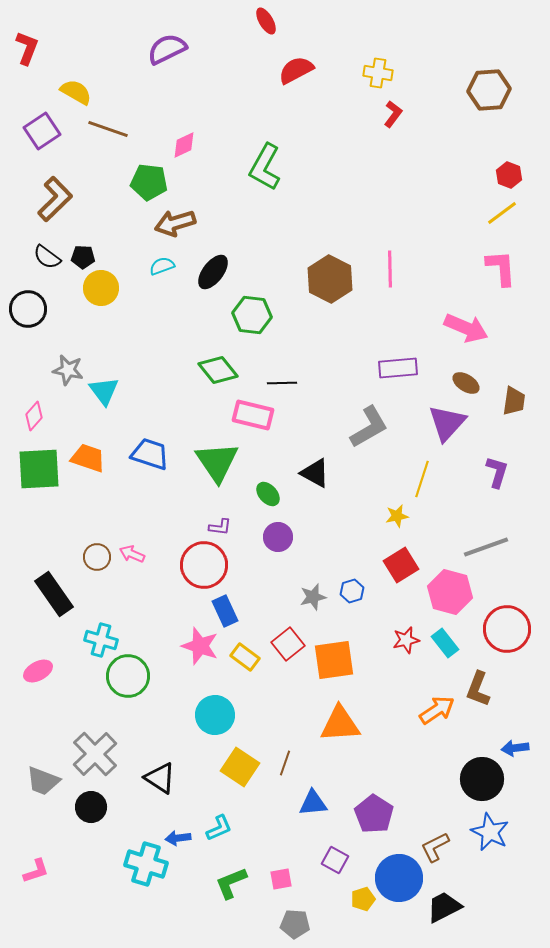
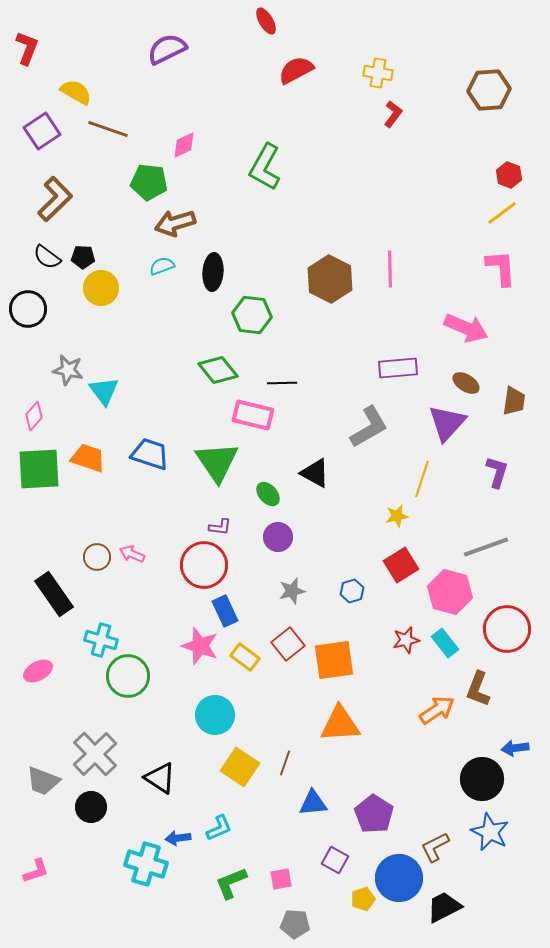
black ellipse at (213, 272): rotated 33 degrees counterclockwise
gray star at (313, 597): moved 21 px left, 6 px up
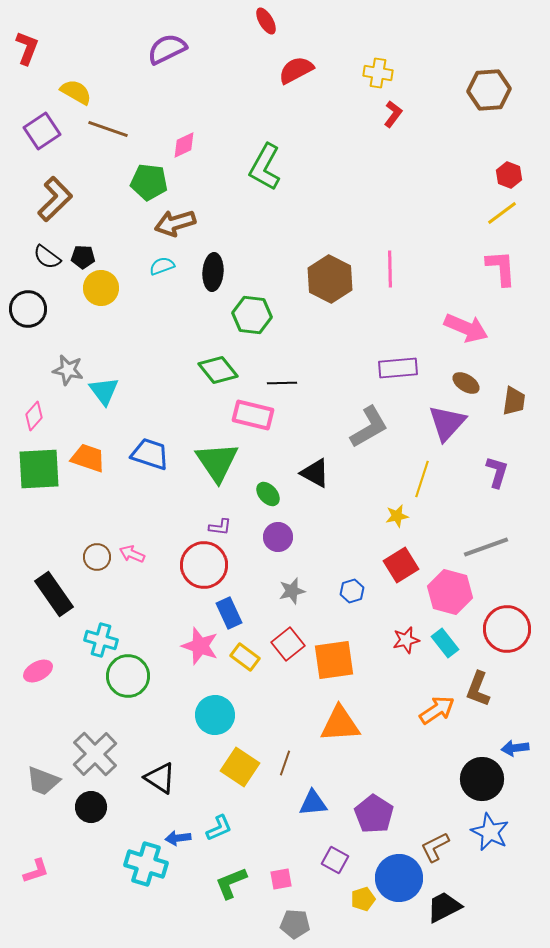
blue rectangle at (225, 611): moved 4 px right, 2 px down
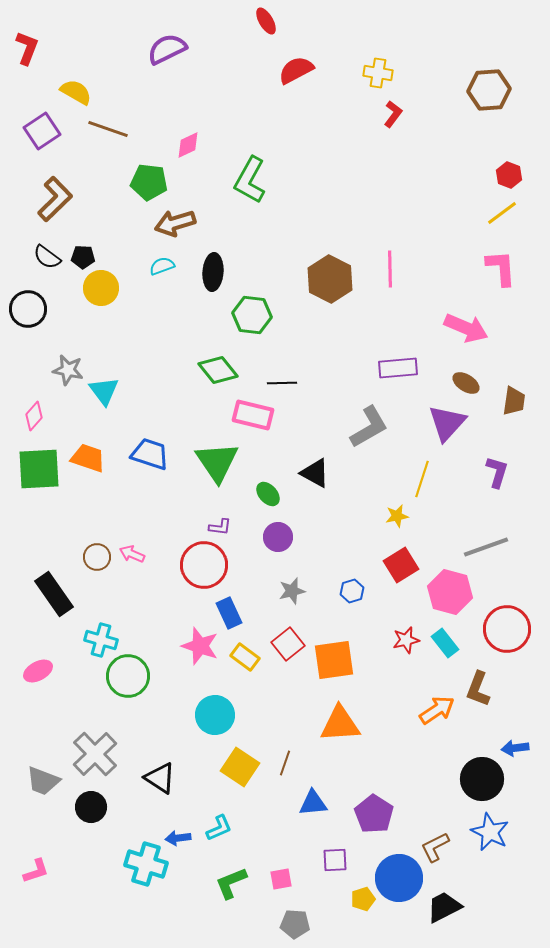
pink diamond at (184, 145): moved 4 px right
green L-shape at (265, 167): moved 15 px left, 13 px down
purple square at (335, 860): rotated 32 degrees counterclockwise
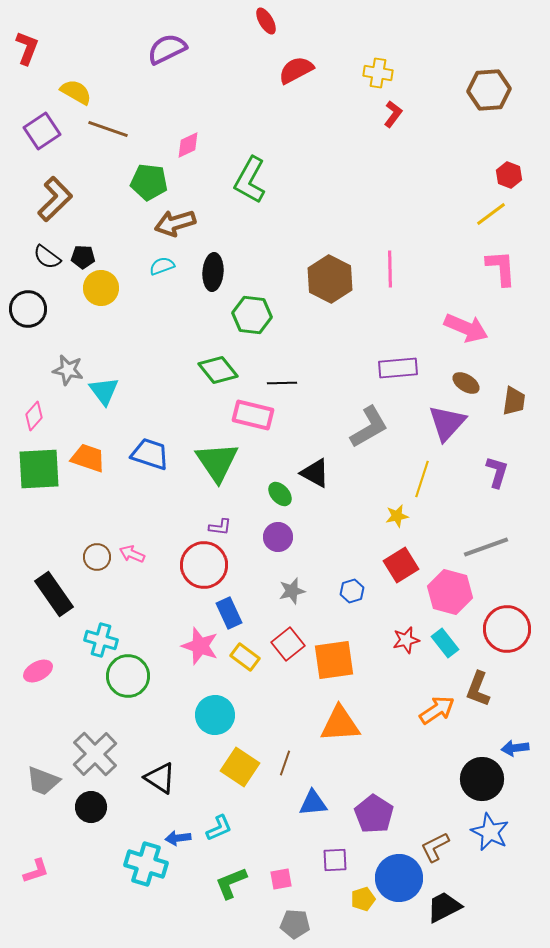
yellow line at (502, 213): moved 11 px left, 1 px down
green ellipse at (268, 494): moved 12 px right
